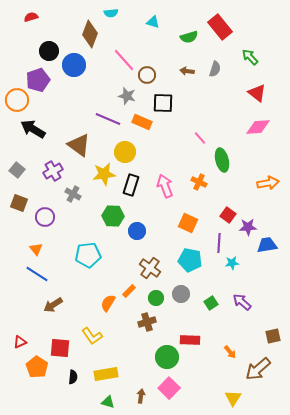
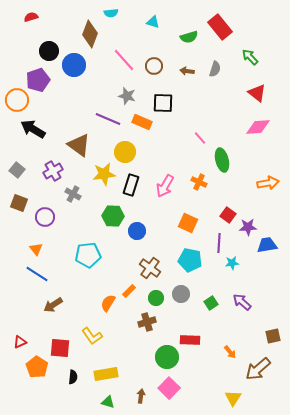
brown circle at (147, 75): moved 7 px right, 9 px up
pink arrow at (165, 186): rotated 130 degrees counterclockwise
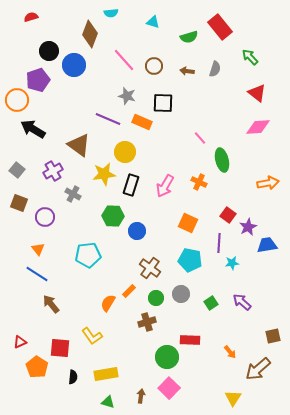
purple star at (248, 227): rotated 24 degrees counterclockwise
orange triangle at (36, 249): moved 2 px right
brown arrow at (53, 305): moved 2 px left, 1 px up; rotated 84 degrees clockwise
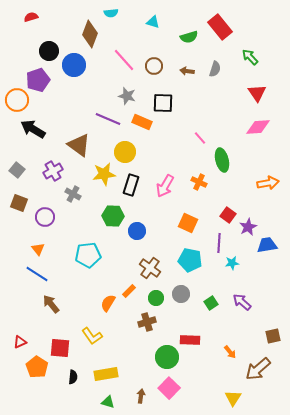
red triangle at (257, 93): rotated 18 degrees clockwise
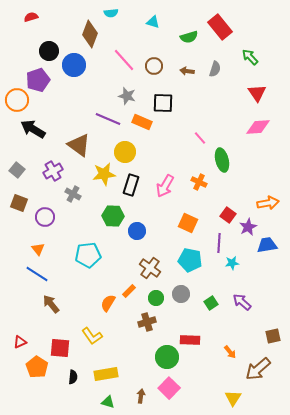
orange arrow at (268, 183): moved 20 px down
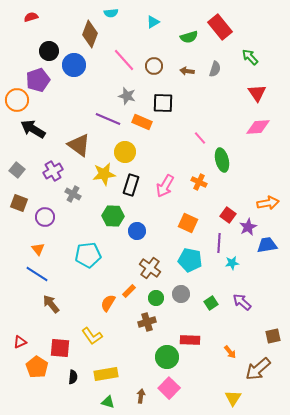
cyan triangle at (153, 22): rotated 48 degrees counterclockwise
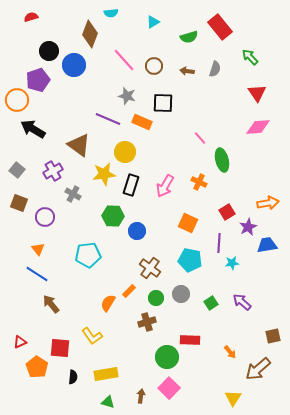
red square at (228, 215): moved 1 px left, 3 px up; rotated 21 degrees clockwise
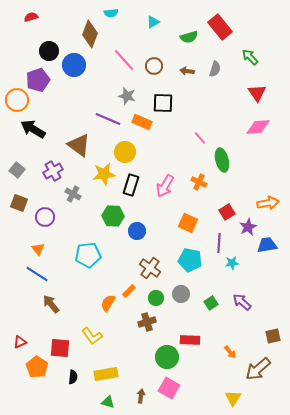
pink square at (169, 388): rotated 15 degrees counterclockwise
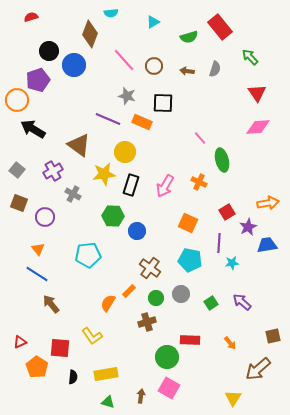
orange arrow at (230, 352): moved 9 px up
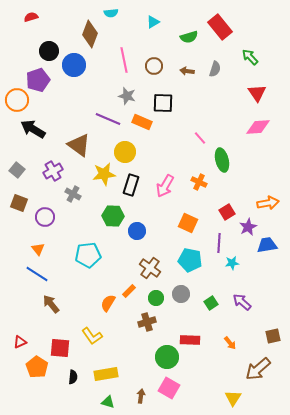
pink line at (124, 60): rotated 30 degrees clockwise
